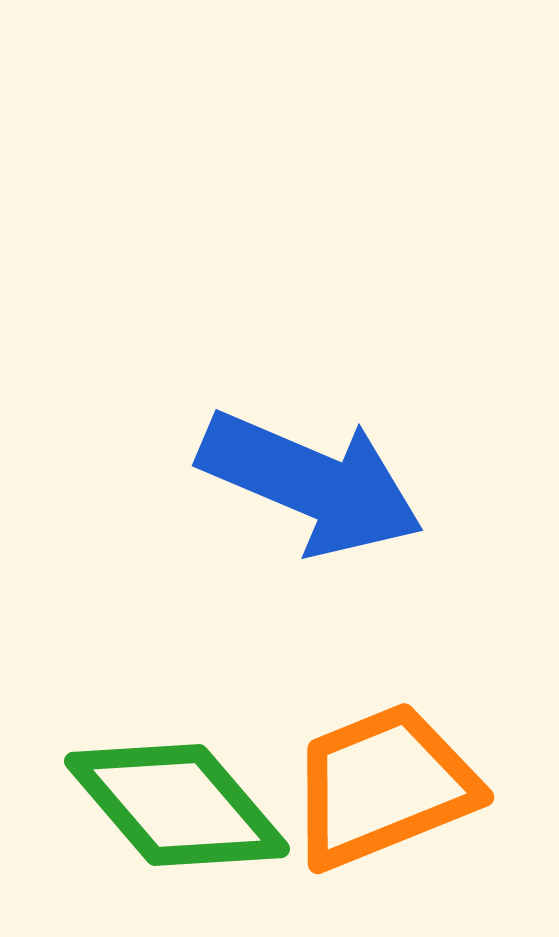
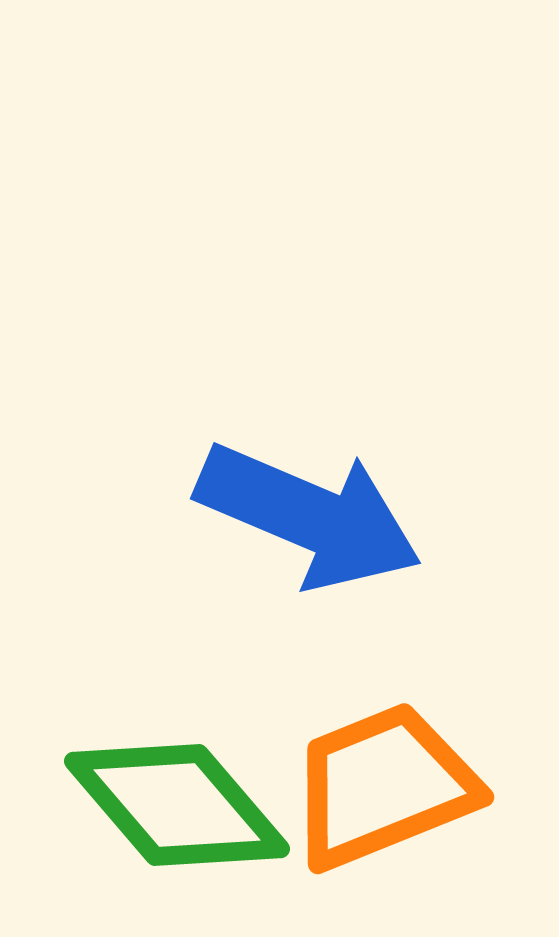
blue arrow: moved 2 px left, 33 px down
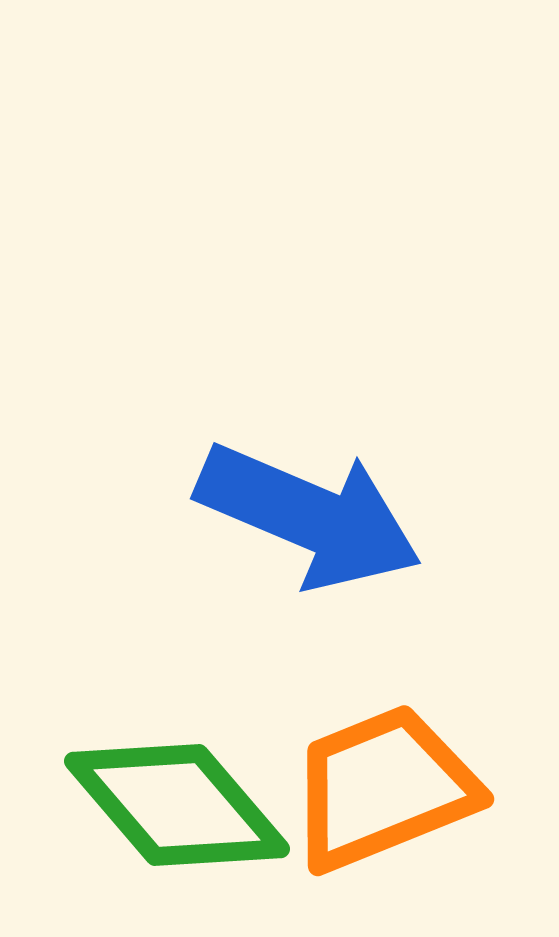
orange trapezoid: moved 2 px down
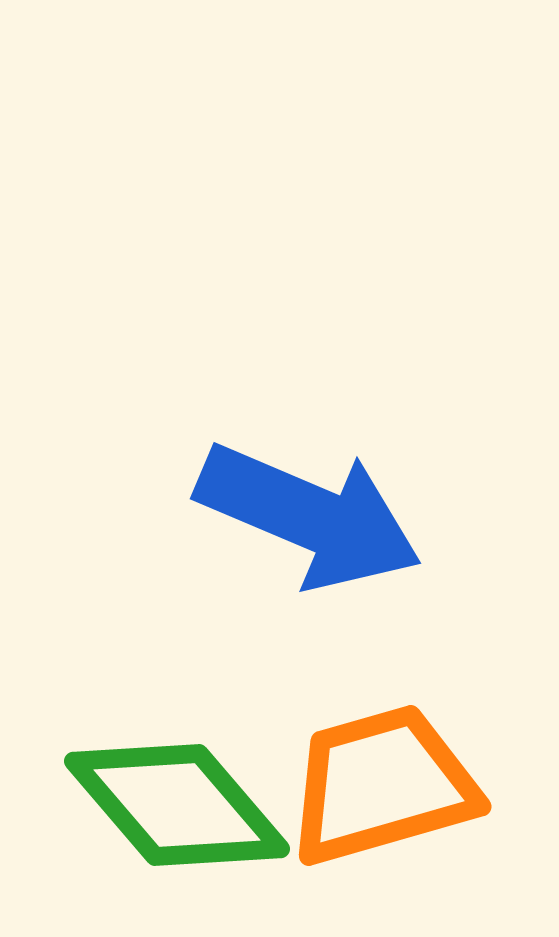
orange trapezoid: moved 1 px left, 3 px up; rotated 6 degrees clockwise
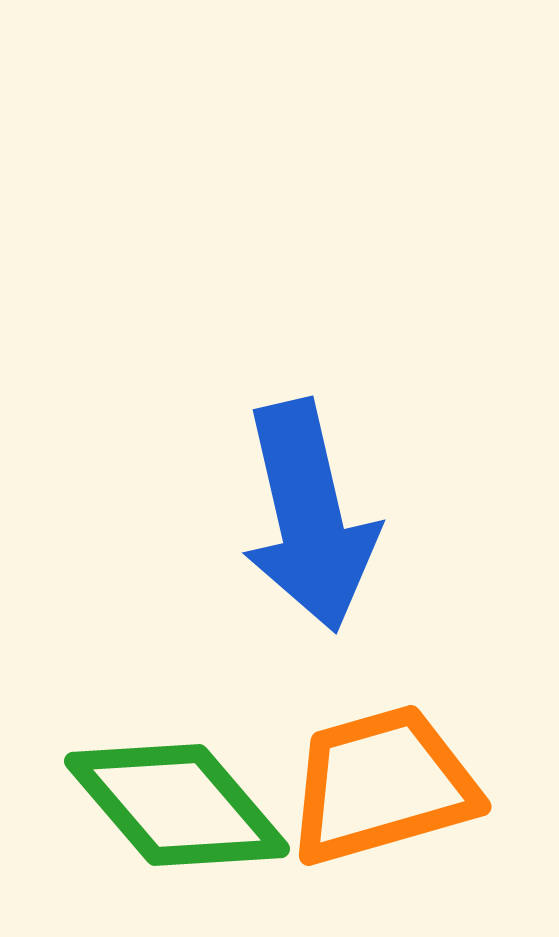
blue arrow: rotated 54 degrees clockwise
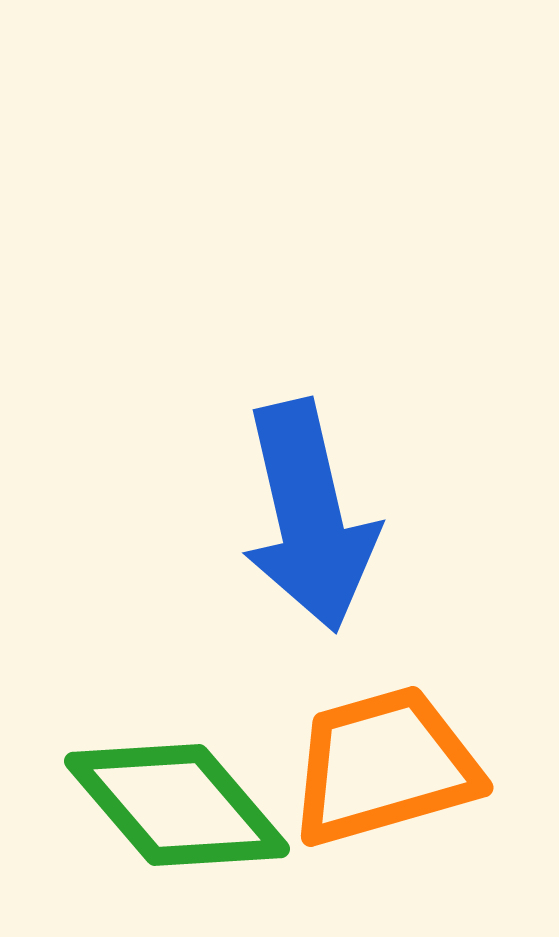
orange trapezoid: moved 2 px right, 19 px up
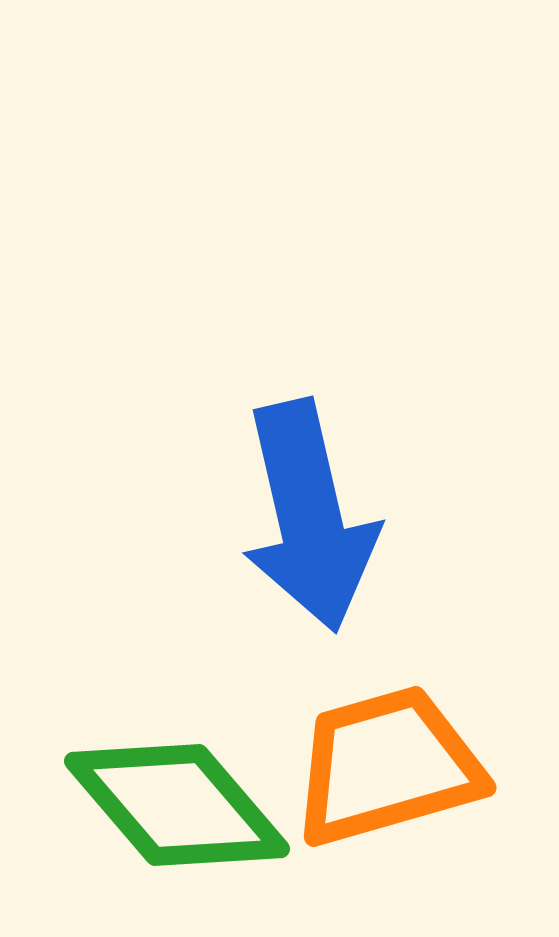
orange trapezoid: moved 3 px right
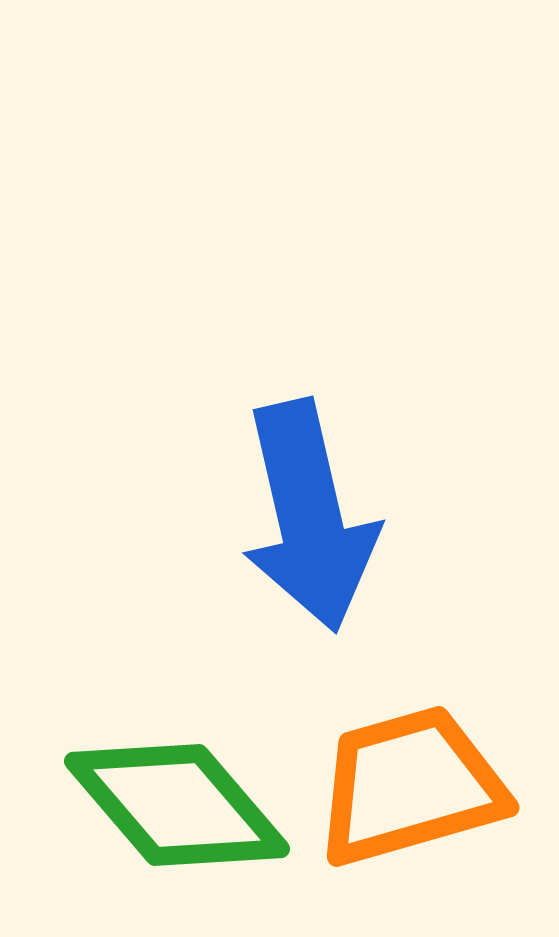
orange trapezoid: moved 23 px right, 20 px down
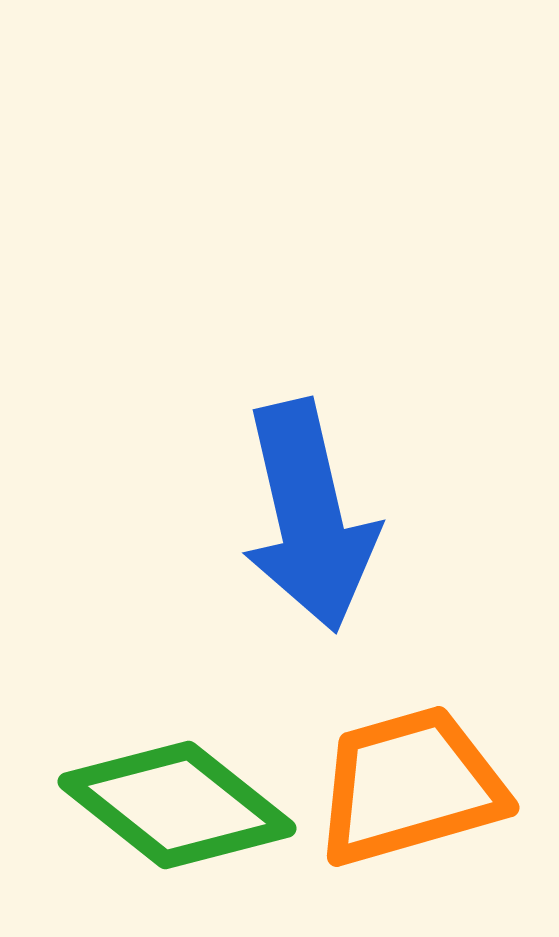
green diamond: rotated 11 degrees counterclockwise
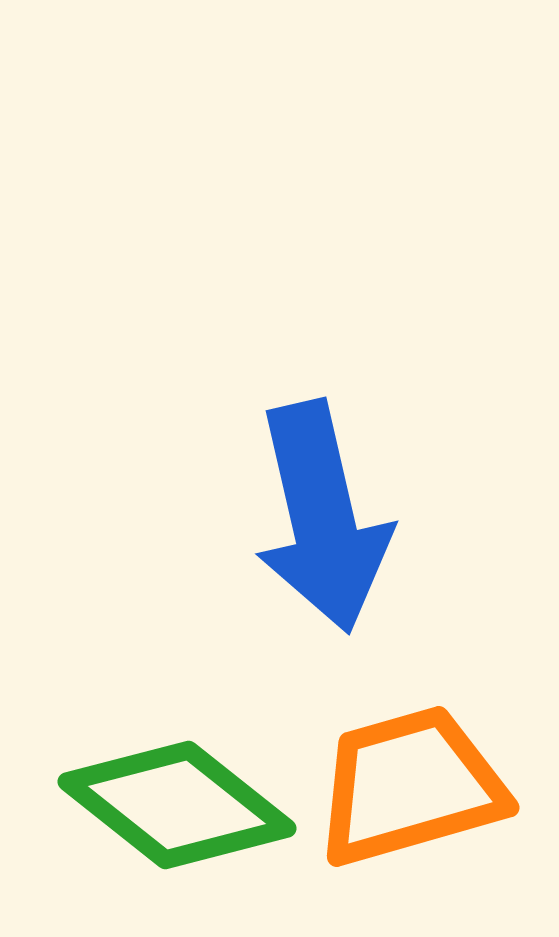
blue arrow: moved 13 px right, 1 px down
